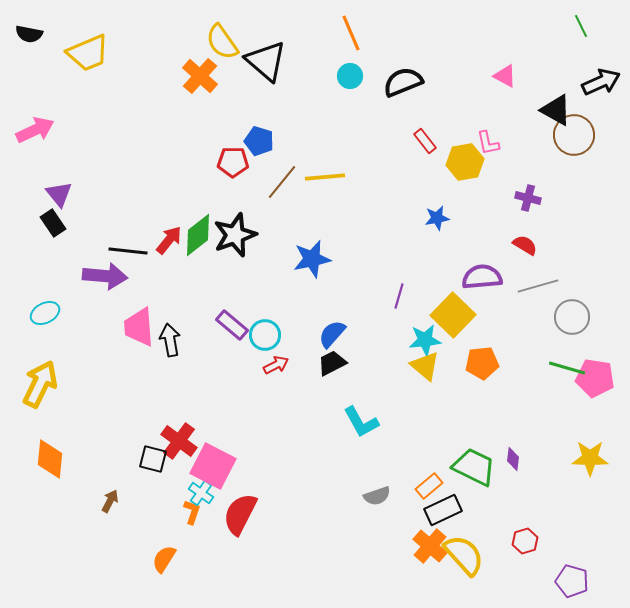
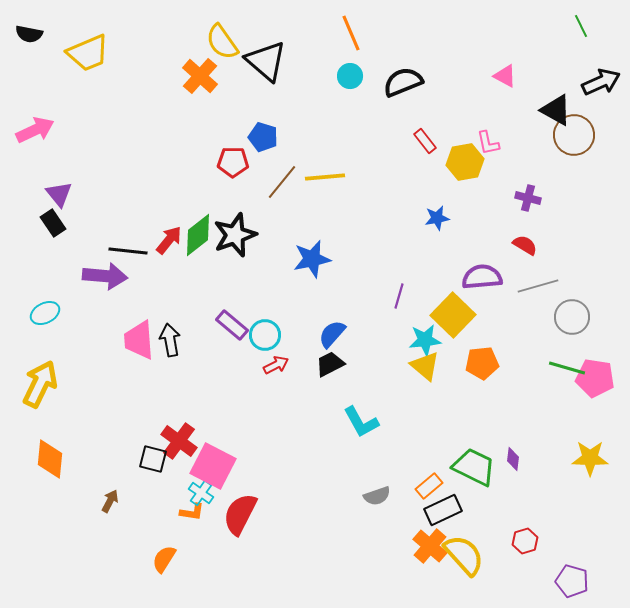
blue pentagon at (259, 141): moved 4 px right, 4 px up
pink trapezoid at (139, 327): moved 13 px down
black trapezoid at (332, 363): moved 2 px left, 1 px down
orange L-shape at (192, 512): rotated 80 degrees clockwise
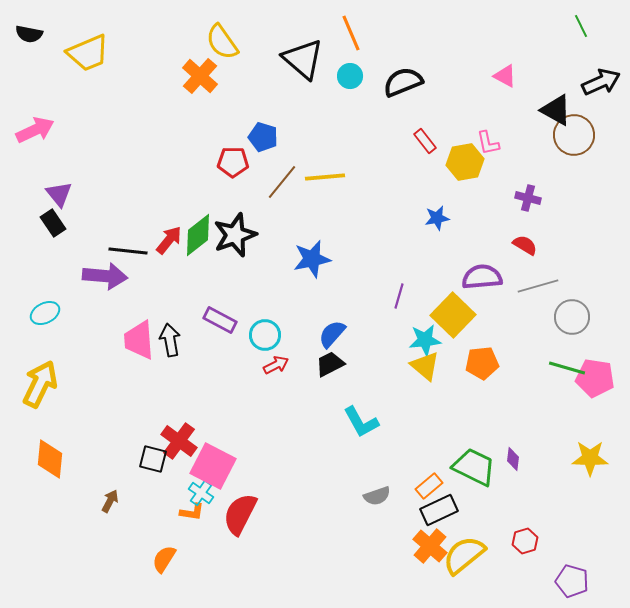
black triangle at (266, 61): moved 37 px right, 2 px up
purple rectangle at (232, 325): moved 12 px left, 5 px up; rotated 12 degrees counterclockwise
black rectangle at (443, 510): moved 4 px left
yellow semicircle at (464, 555): rotated 87 degrees counterclockwise
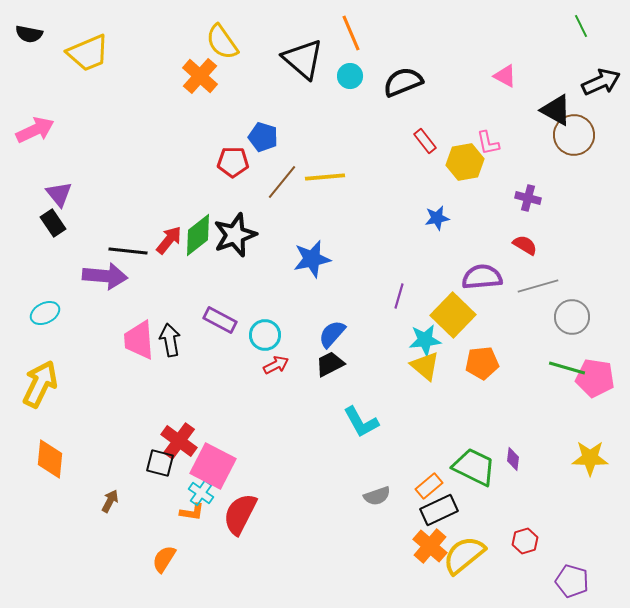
black square at (153, 459): moved 7 px right, 4 px down
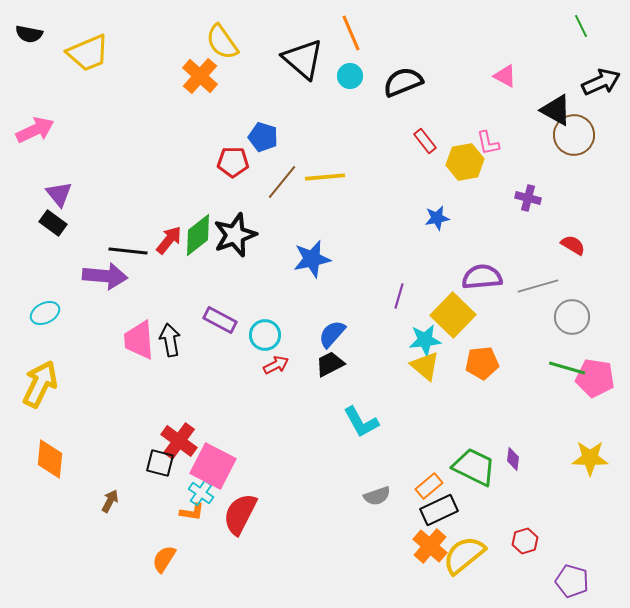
black rectangle at (53, 223): rotated 20 degrees counterclockwise
red semicircle at (525, 245): moved 48 px right
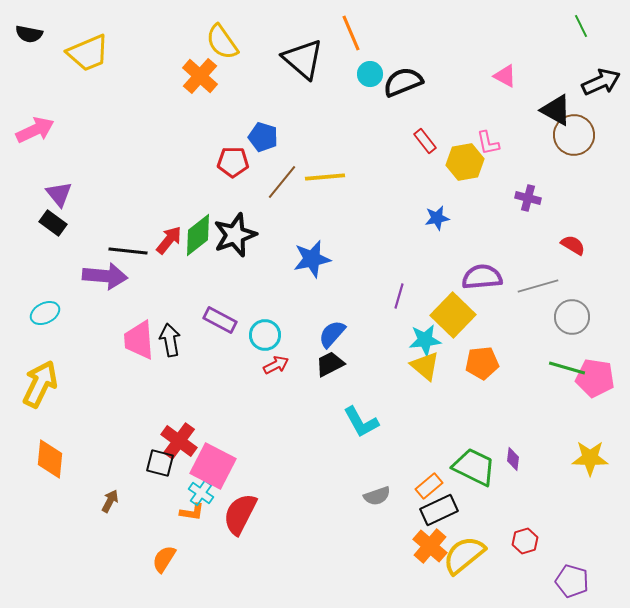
cyan circle at (350, 76): moved 20 px right, 2 px up
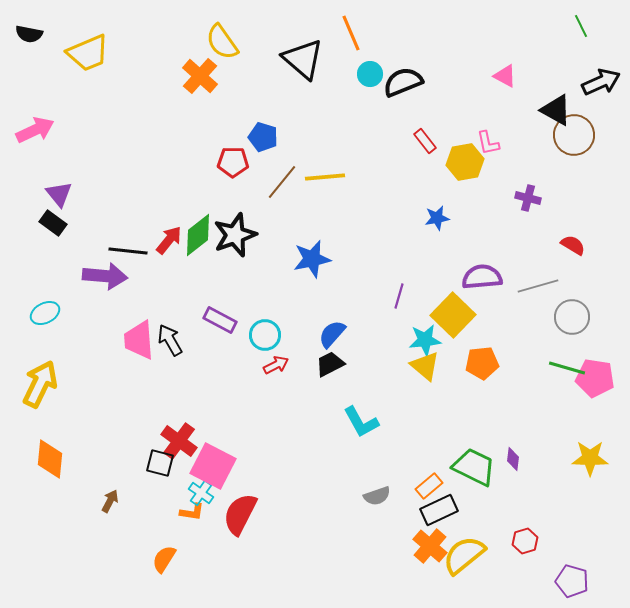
black arrow at (170, 340): rotated 20 degrees counterclockwise
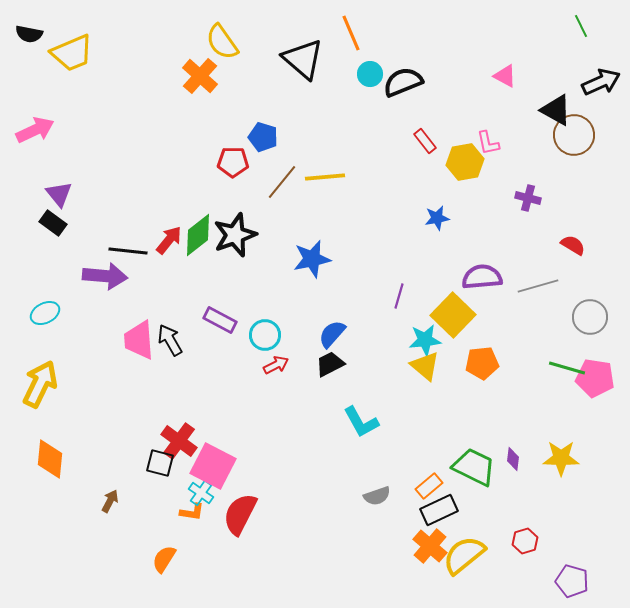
yellow trapezoid at (88, 53): moved 16 px left
gray circle at (572, 317): moved 18 px right
yellow star at (590, 458): moved 29 px left
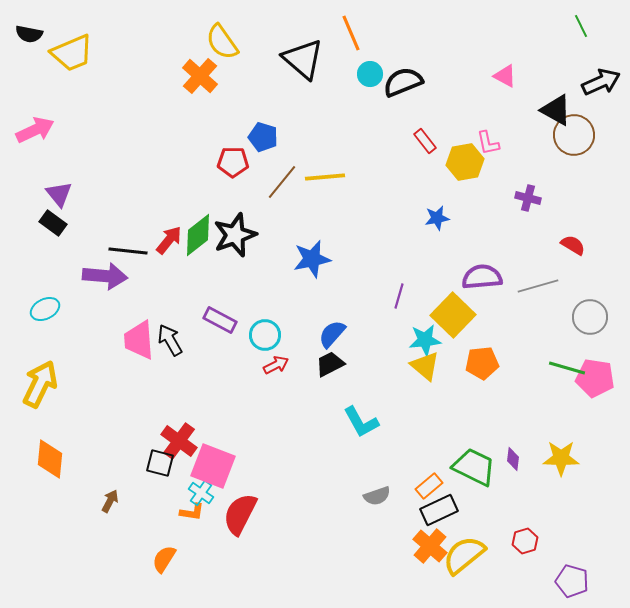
cyan ellipse at (45, 313): moved 4 px up
pink square at (213, 466): rotated 6 degrees counterclockwise
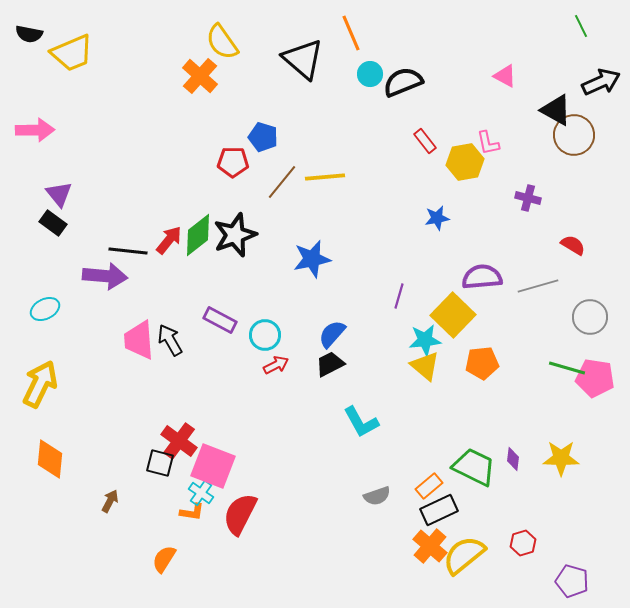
pink arrow at (35, 130): rotated 24 degrees clockwise
red hexagon at (525, 541): moved 2 px left, 2 px down
